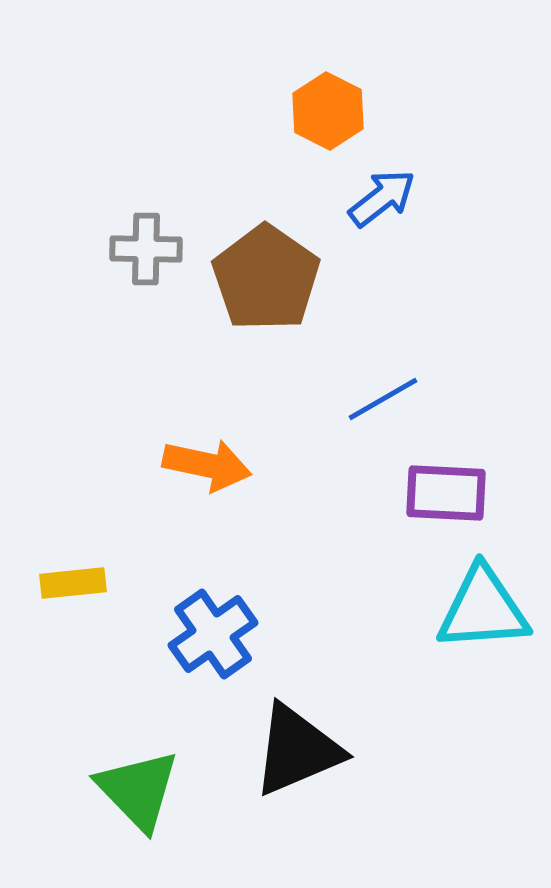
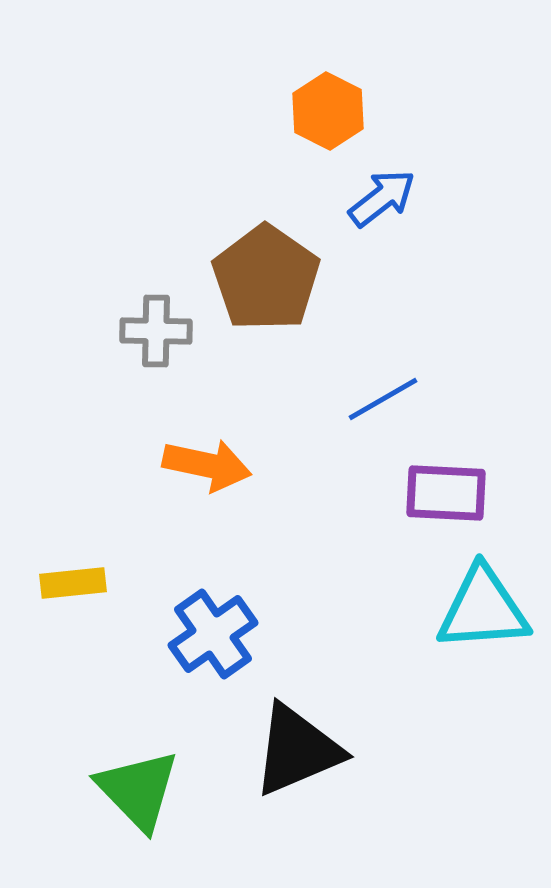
gray cross: moved 10 px right, 82 px down
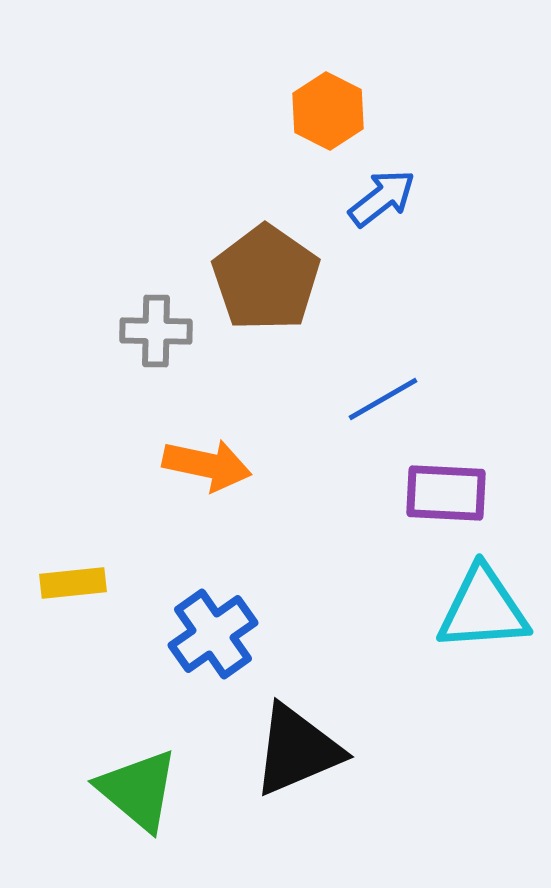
green triangle: rotated 6 degrees counterclockwise
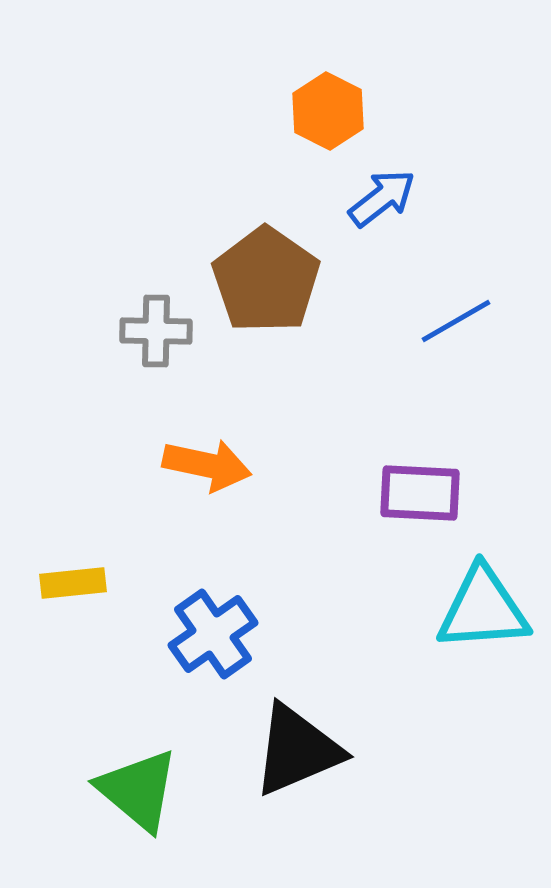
brown pentagon: moved 2 px down
blue line: moved 73 px right, 78 px up
purple rectangle: moved 26 px left
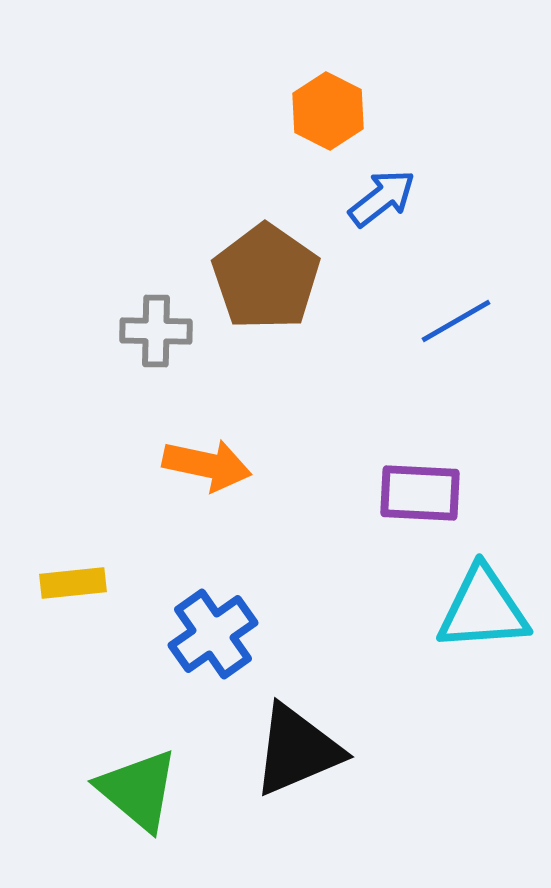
brown pentagon: moved 3 px up
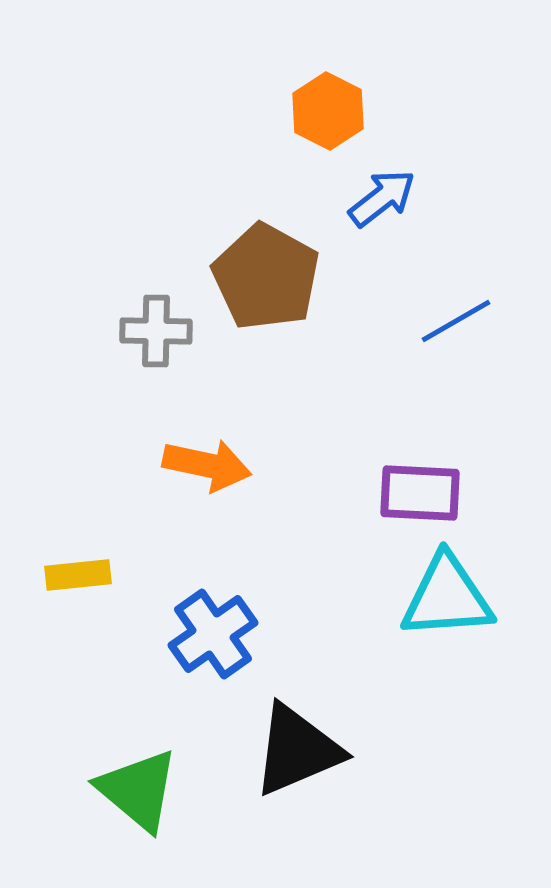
brown pentagon: rotated 6 degrees counterclockwise
yellow rectangle: moved 5 px right, 8 px up
cyan triangle: moved 36 px left, 12 px up
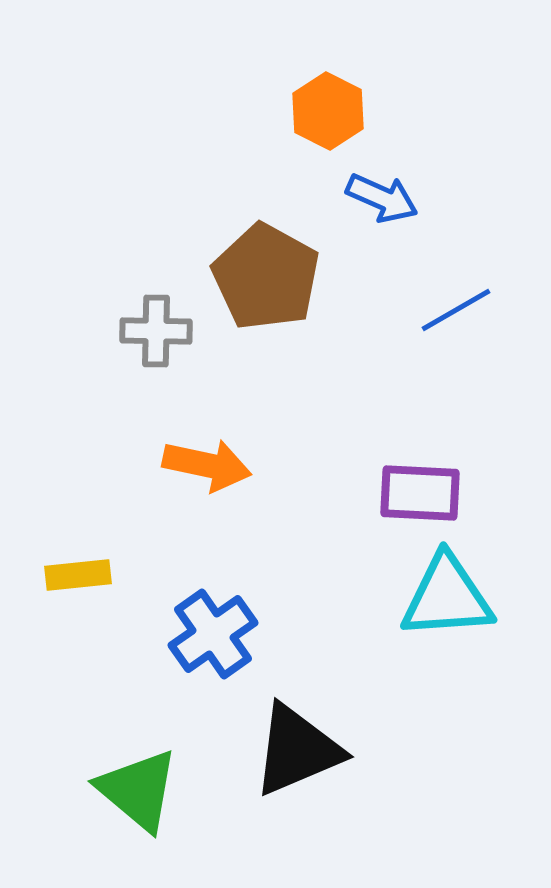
blue arrow: rotated 62 degrees clockwise
blue line: moved 11 px up
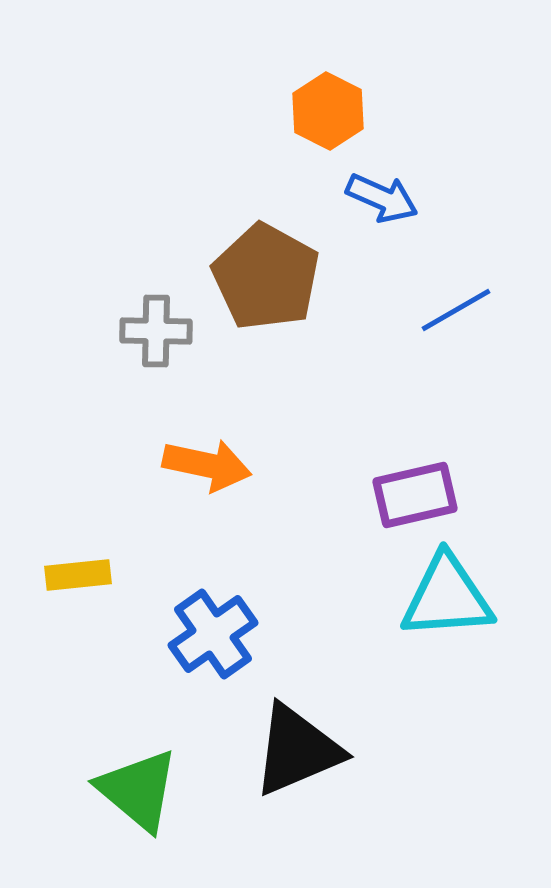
purple rectangle: moved 5 px left, 2 px down; rotated 16 degrees counterclockwise
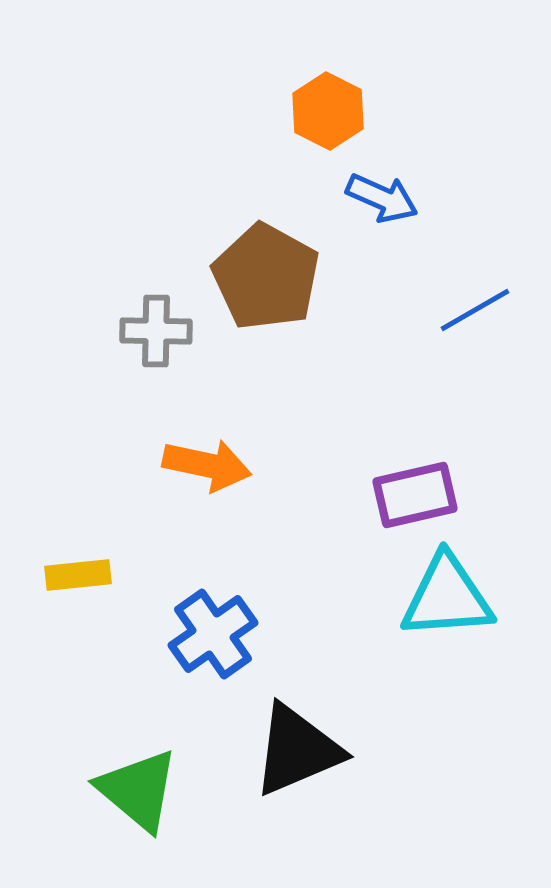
blue line: moved 19 px right
